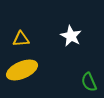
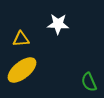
white star: moved 13 px left, 12 px up; rotated 25 degrees counterclockwise
yellow ellipse: rotated 16 degrees counterclockwise
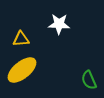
white star: moved 1 px right
green semicircle: moved 2 px up
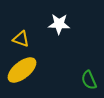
yellow triangle: rotated 24 degrees clockwise
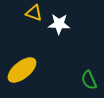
yellow triangle: moved 13 px right, 26 px up
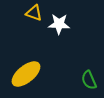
yellow ellipse: moved 4 px right, 4 px down
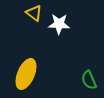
yellow triangle: rotated 18 degrees clockwise
yellow ellipse: rotated 28 degrees counterclockwise
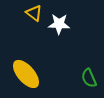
yellow ellipse: rotated 64 degrees counterclockwise
green semicircle: moved 2 px up
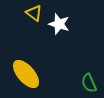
white star: rotated 15 degrees clockwise
green semicircle: moved 5 px down
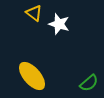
yellow ellipse: moved 6 px right, 2 px down
green semicircle: rotated 108 degrees counterclockwise
